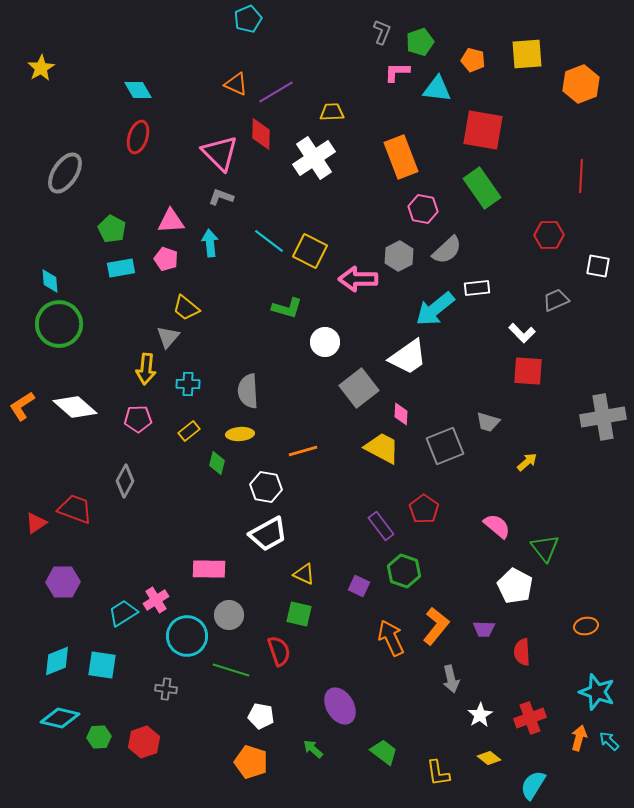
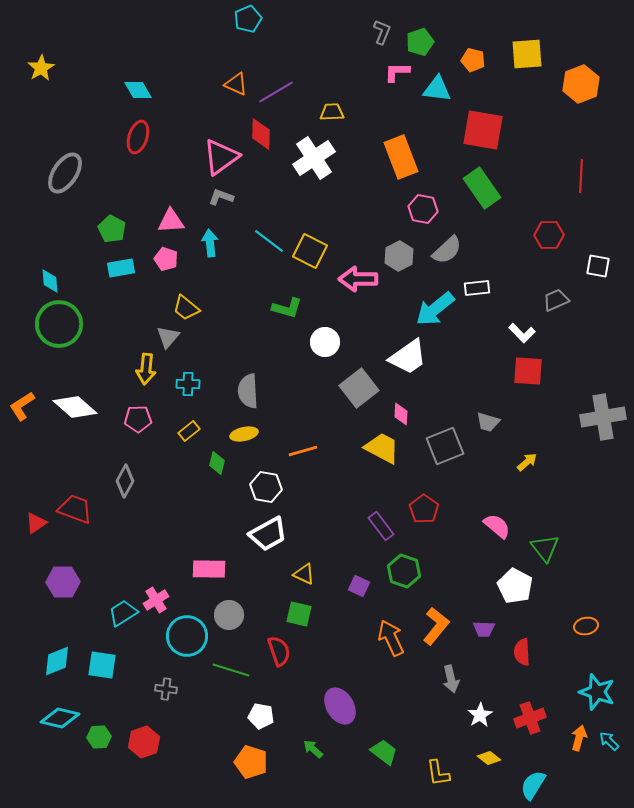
pink triangle at (220, 153): moved 1 px right, 4 px down; rotated 39 degrees clockwise
yellow ellipse at (240, 434): moved 4 px right; rotated 8 degrees counterclockwise
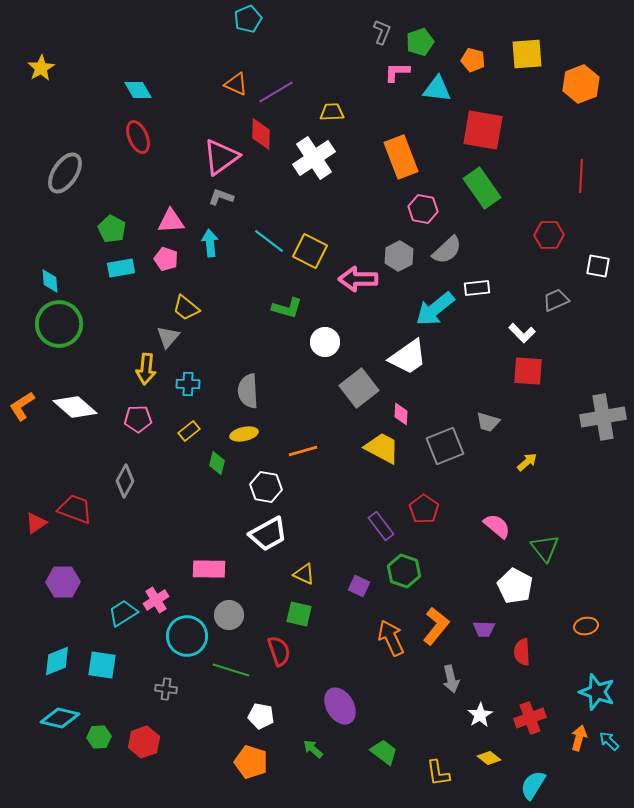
red ellipse at (138, 137): rotated 40 degrees counterclockwise
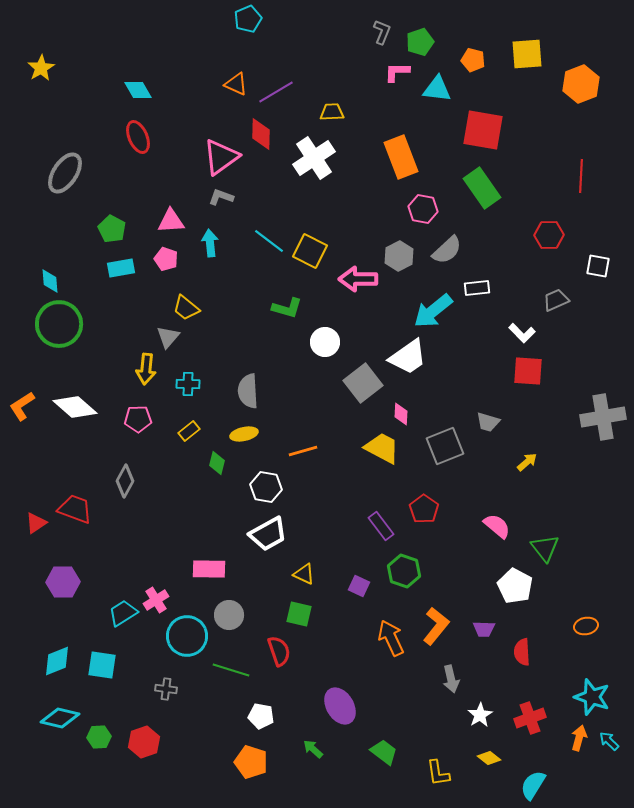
cyan arrow at (435, 309): moved 2 px left, 2 px down
gray square at (359, 388): moved 4 px right, 5 px up
cyan star at (597, 692): moved 5 px left, 5 px down
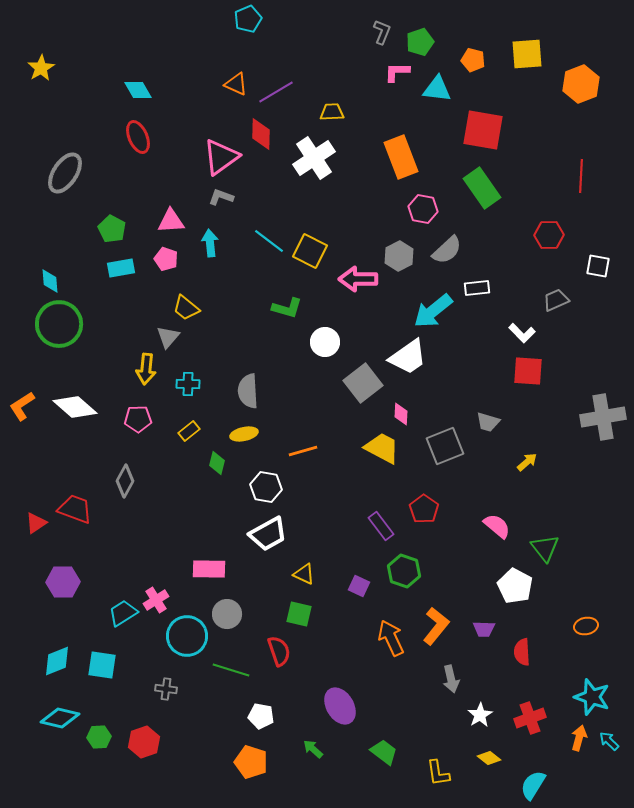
gray circle at (229, 615): moved 2 px left, 1 px up
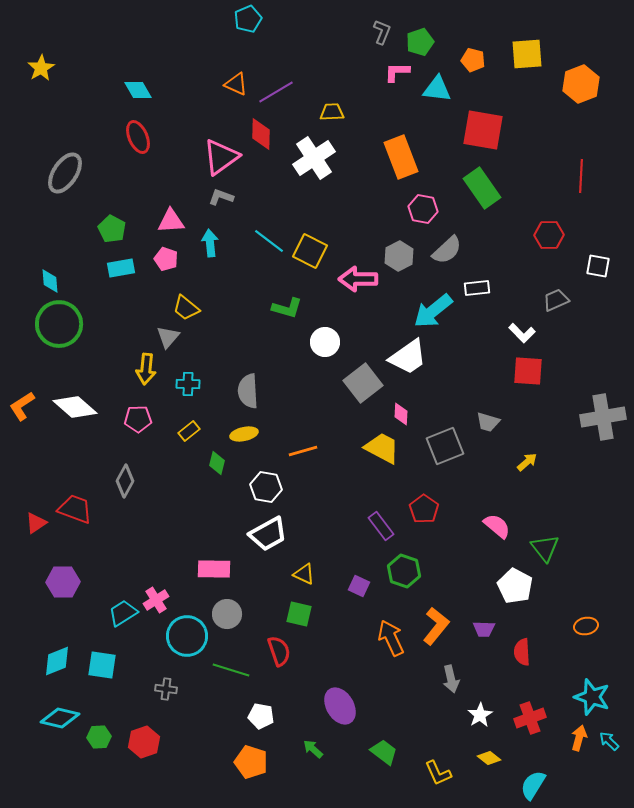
pink rectangle at (209, 569): moved 5 px right
yellow L-shape at (438, 773): rotated 16 degrees counterclockwise
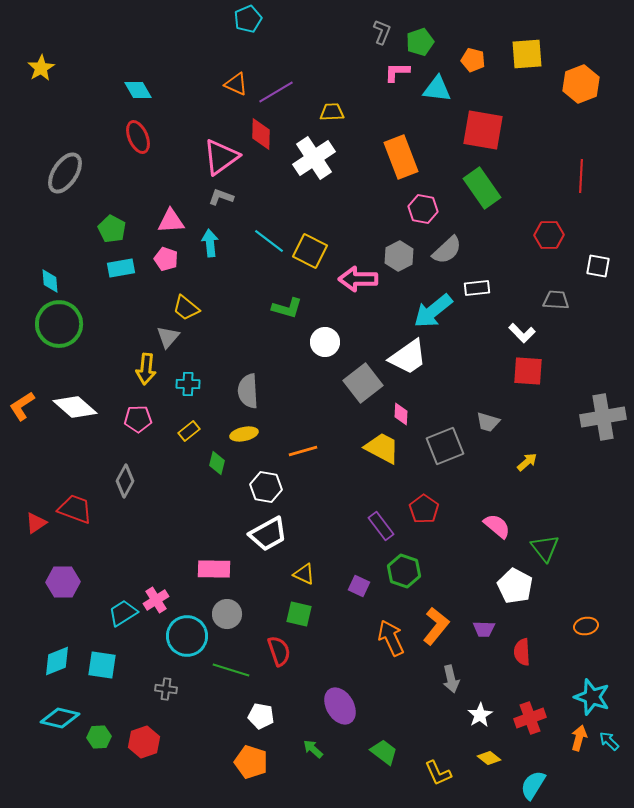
gray trapezoid at (556, 300): rotated 28 degrees clockwise
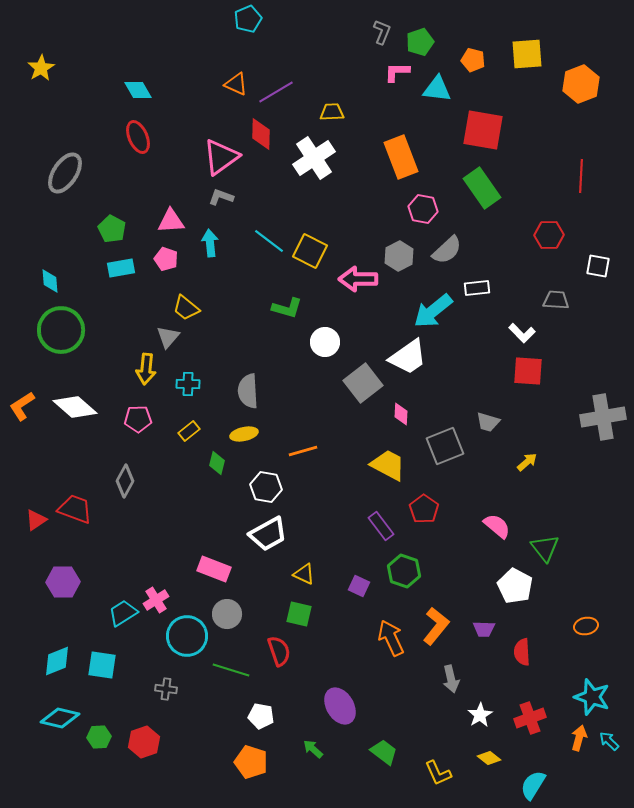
green circle at (59, 324): moved 2 px right, 6 px down
yellow trapezoid at (382, 448): moved 6 px right, 17 px down
red triangle at (36, 523): moved 3 px up
pink rectangle at (214, 569): rotated 20 degrees clockwise
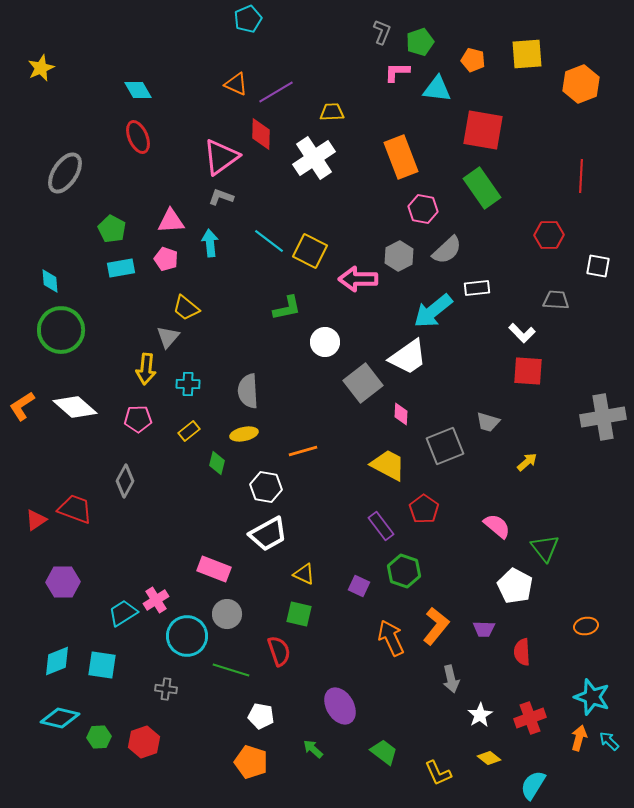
yellow star at (41, 68): rotated 8 degrees clockwise
green L-shape at (287, 308): rotated 28 degrees counterclockwise
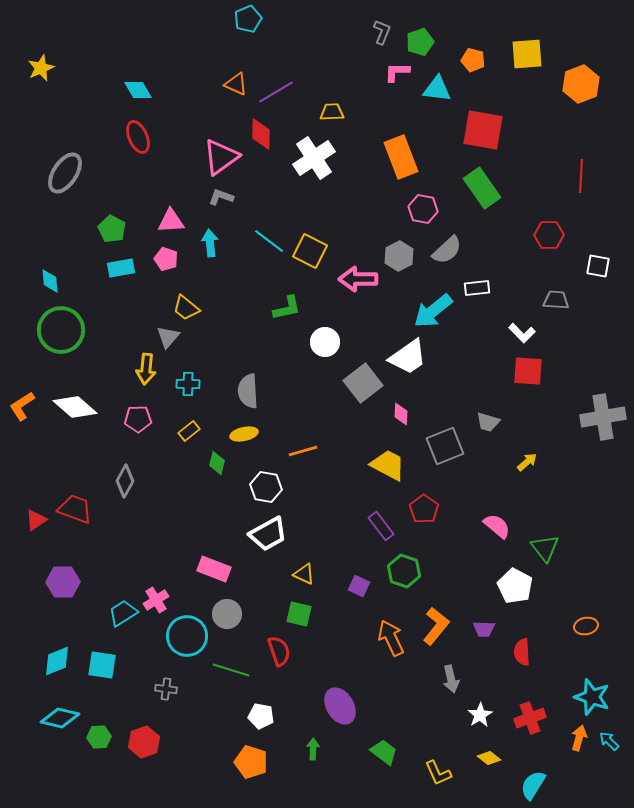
green arrow at (313, 749): rotated 50 degrees clockwise
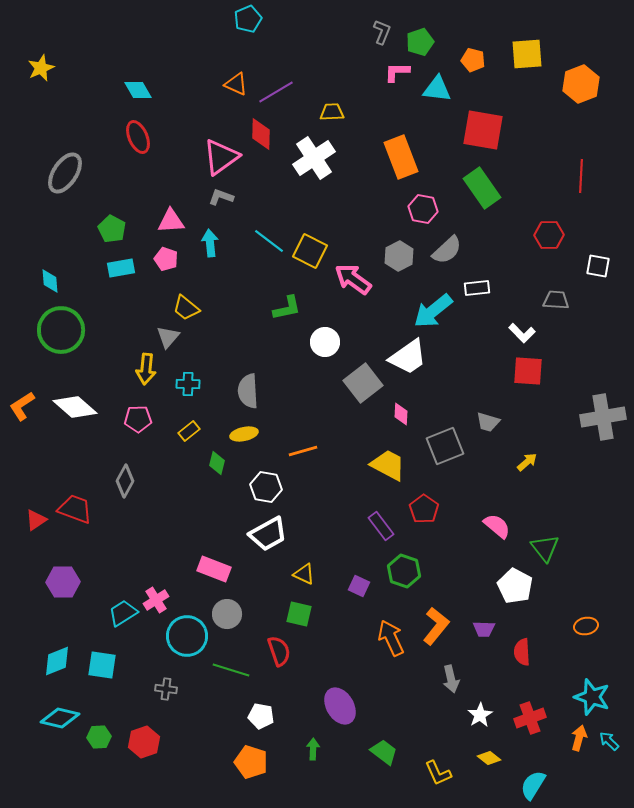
pink arrow at (358, 279): moved 5 px left; rotated 36 degrees clockwise
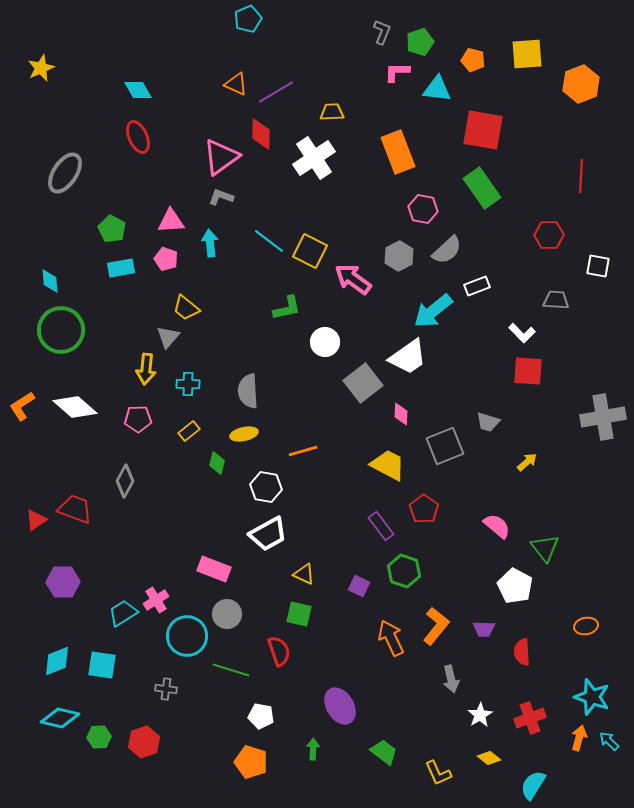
orange rectangle at (401, 157): moved 3 px left, 5 px up
white rectangle at (477, 288): moved 2 px up; rotated 15 degrees counterclockwise
